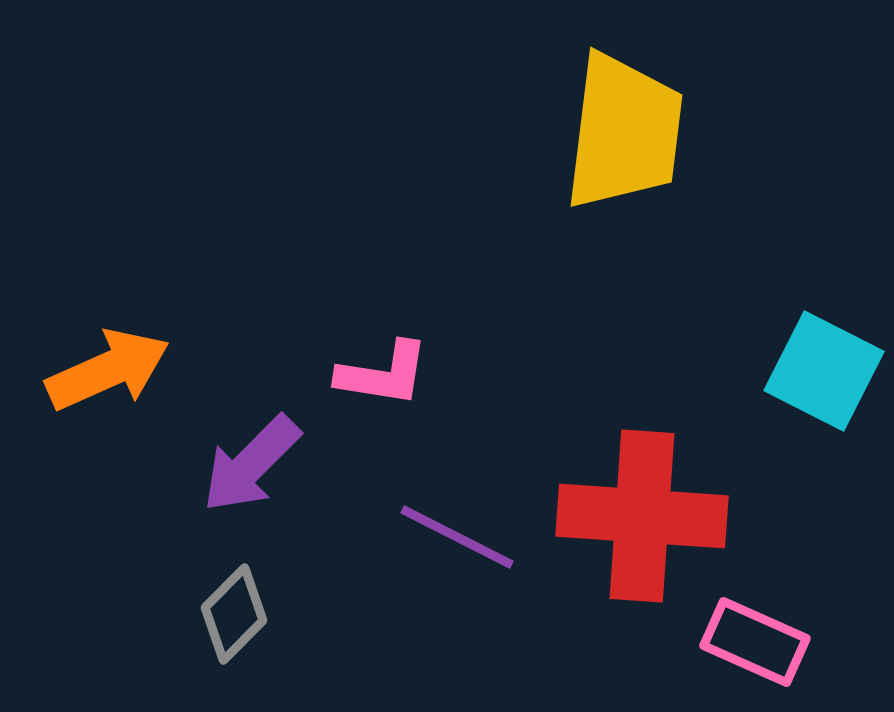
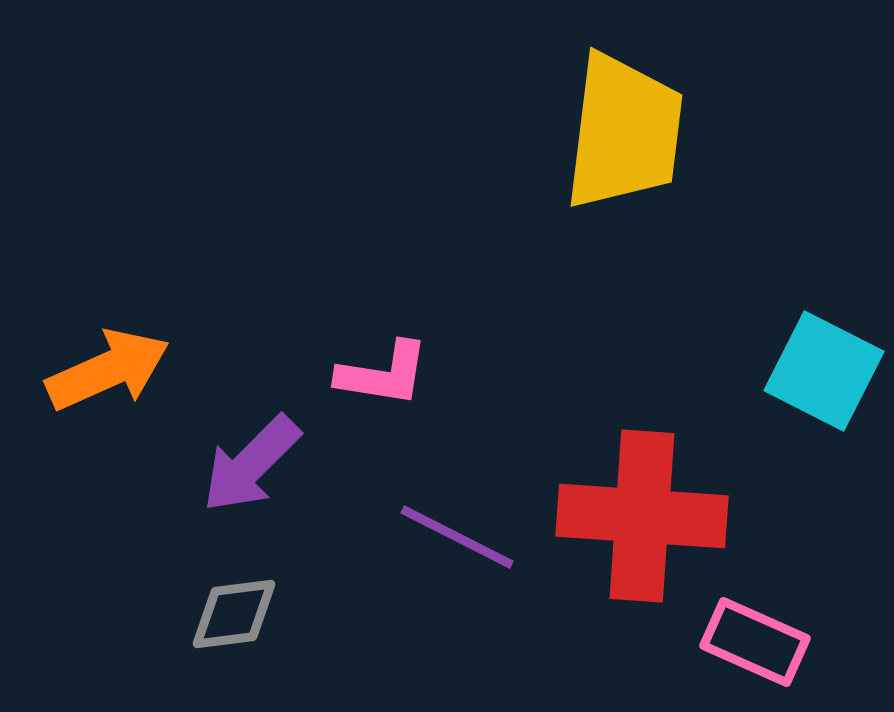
gray diamond: rotated 38 degrees clockwise
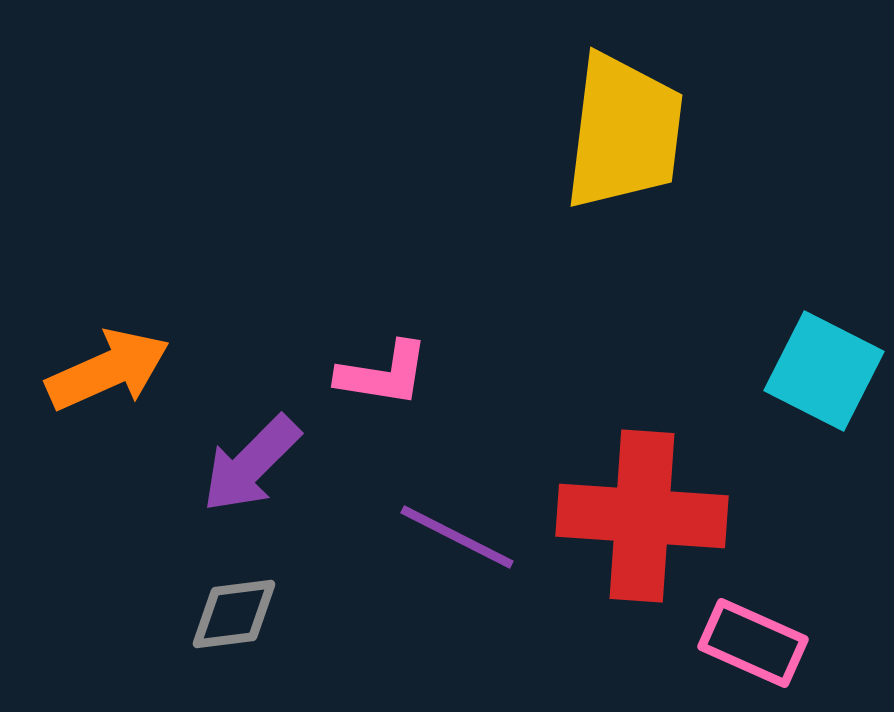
pink rectangle: moved 2 px left, 1 px down
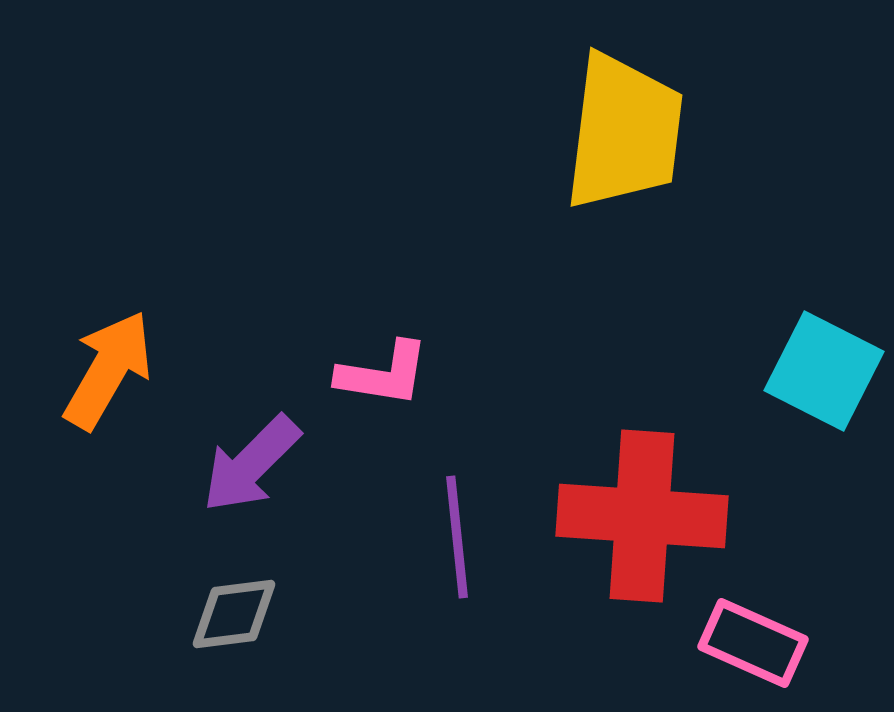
orange arrow: rotated 36 degrees counterclockwise
purple line: rotated 57 degrees clockwise
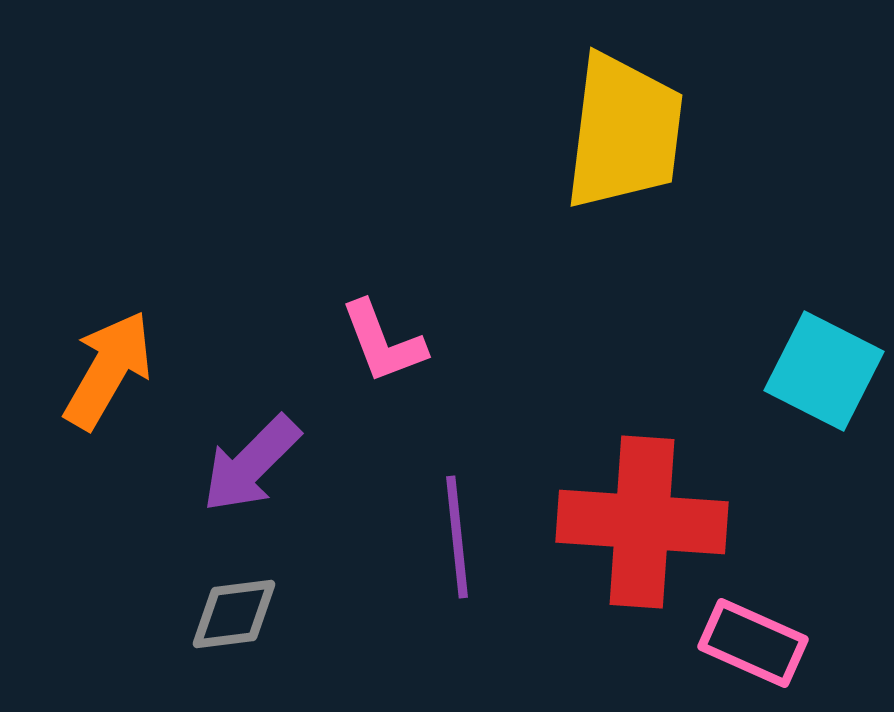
pink L-shape: moved 32 px up; rotated 60 degrees clockwise
red cross: moved 6 px down
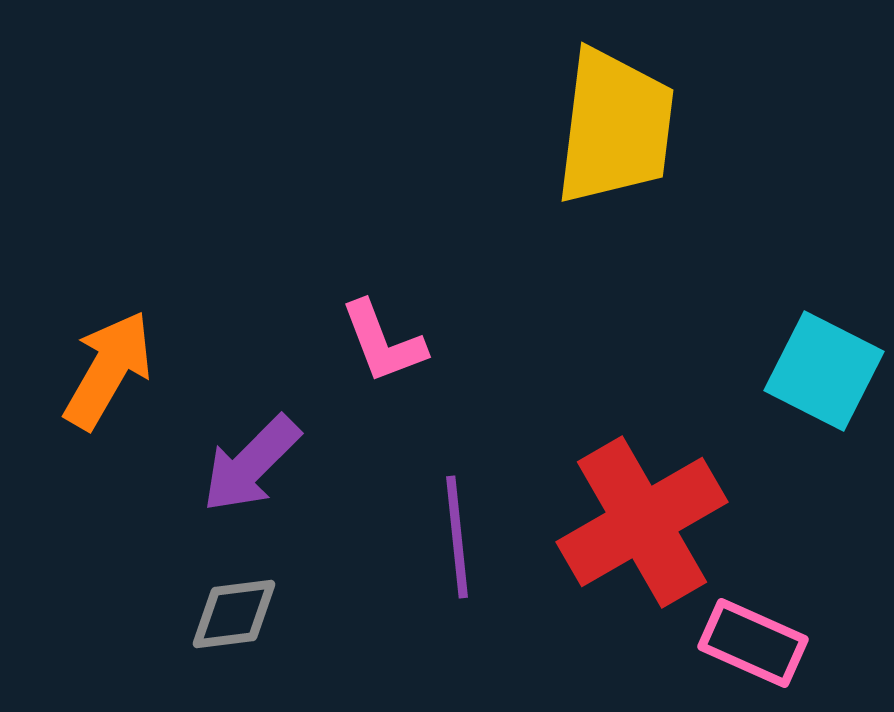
yellow trapezoid: moved 9 px left, 5 px up
red cross: rotated 34 degrees counterclockwise
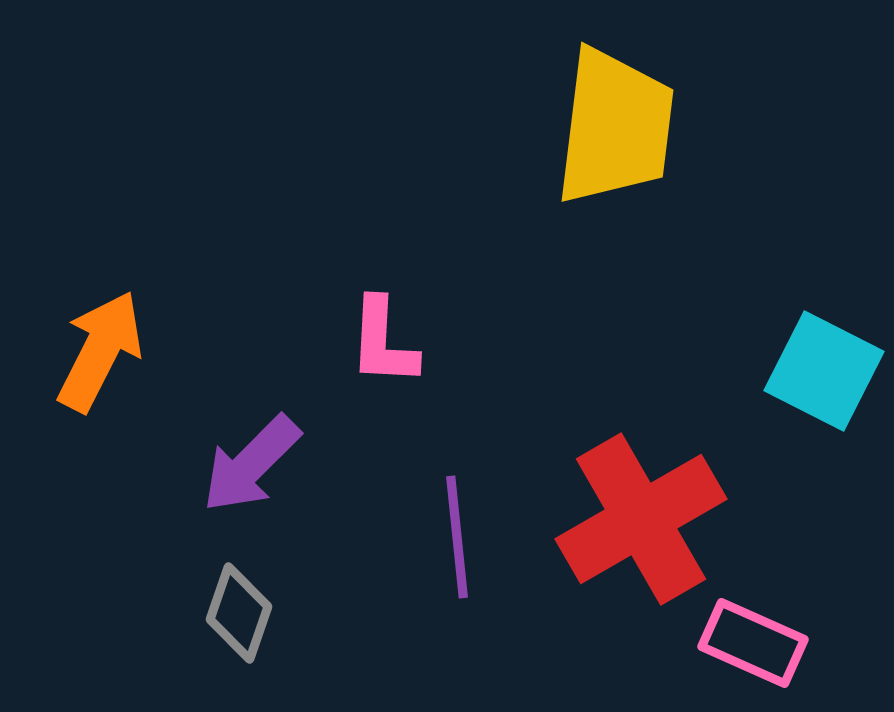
pink L-shape: rotated 24 degrees clockwise
orange arrow: moved 8 px left, 19 px up; rotated 3 degrees counterclockwise
red cross: moved 1 px left, 3 px up
gray diamond: moved 5 px right, 1 px up; rotated 64 degrees counterclockwise
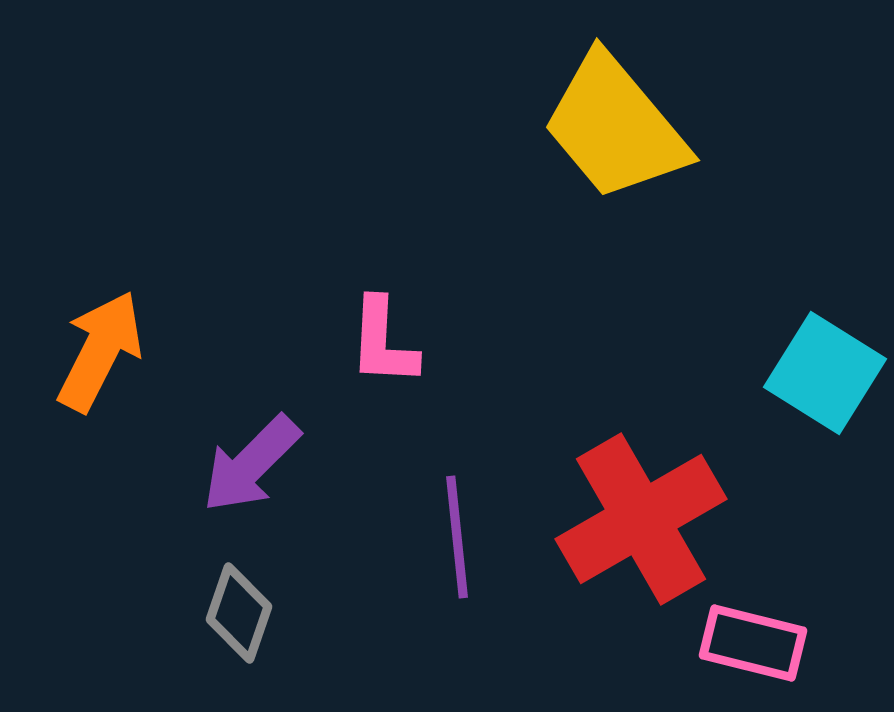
yellow trapezoid: rotated 133 degrees clockwise
cyan square: moved 1 px right, 2 px down; rotated 5 degrees clockwise
pink rectangle: rotated 10 degrees counterclockwise
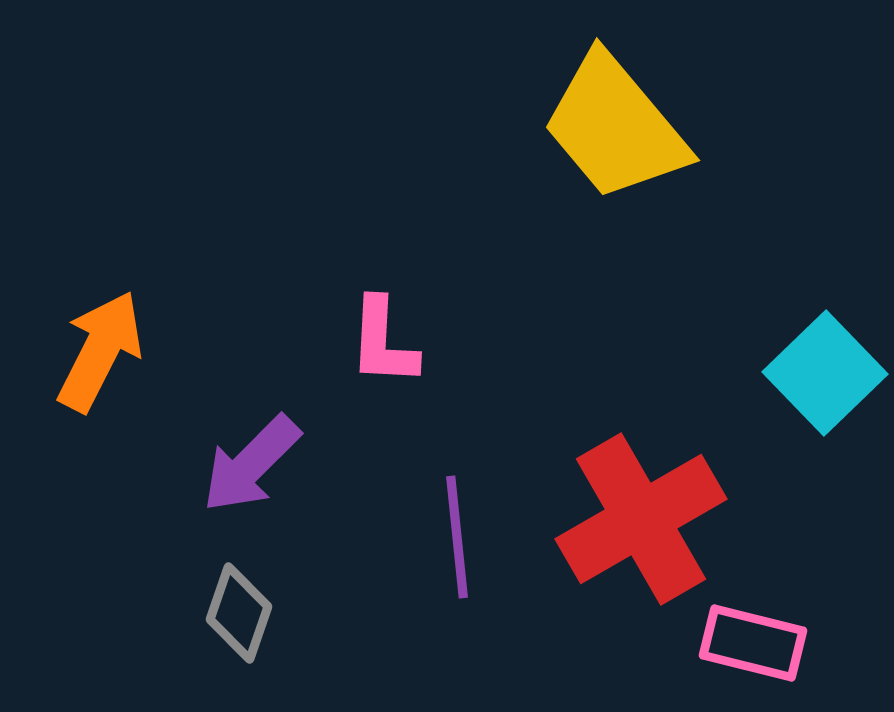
cyan square: rotated 14 degrees clockwise
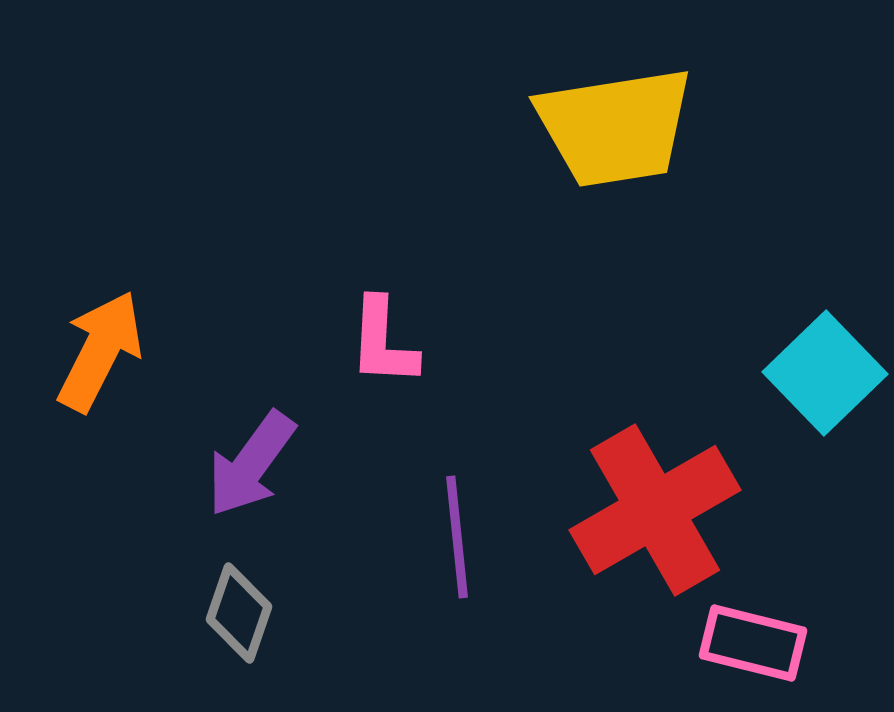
yellow trapezoid: rotated 59 degrees counterclockwise
purple arrow: rotated 9 degrees counterclockwise
red cross: moved 14 px right, 9 px up
